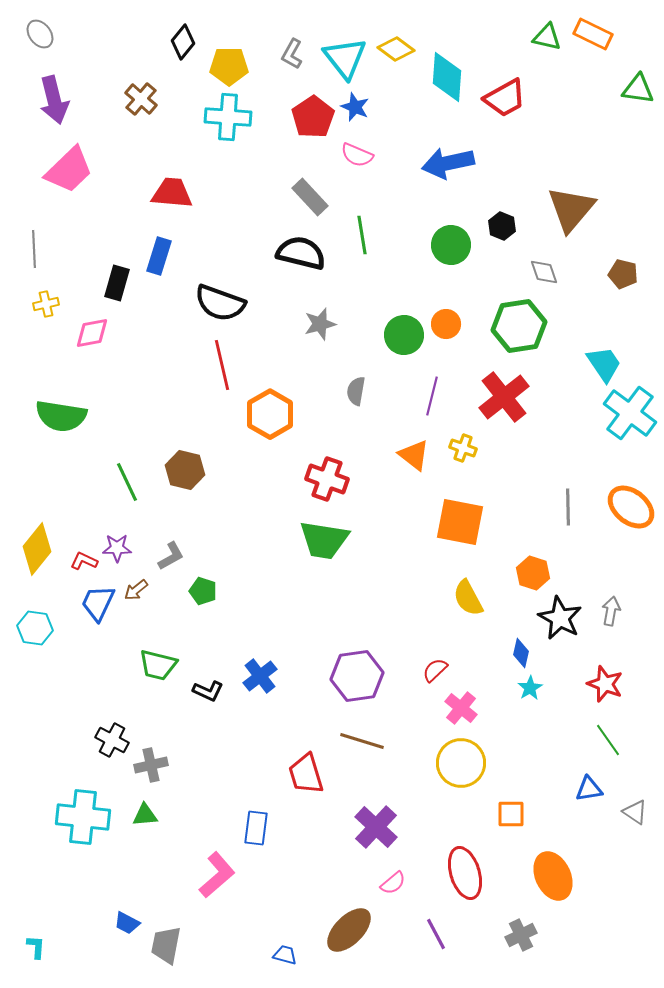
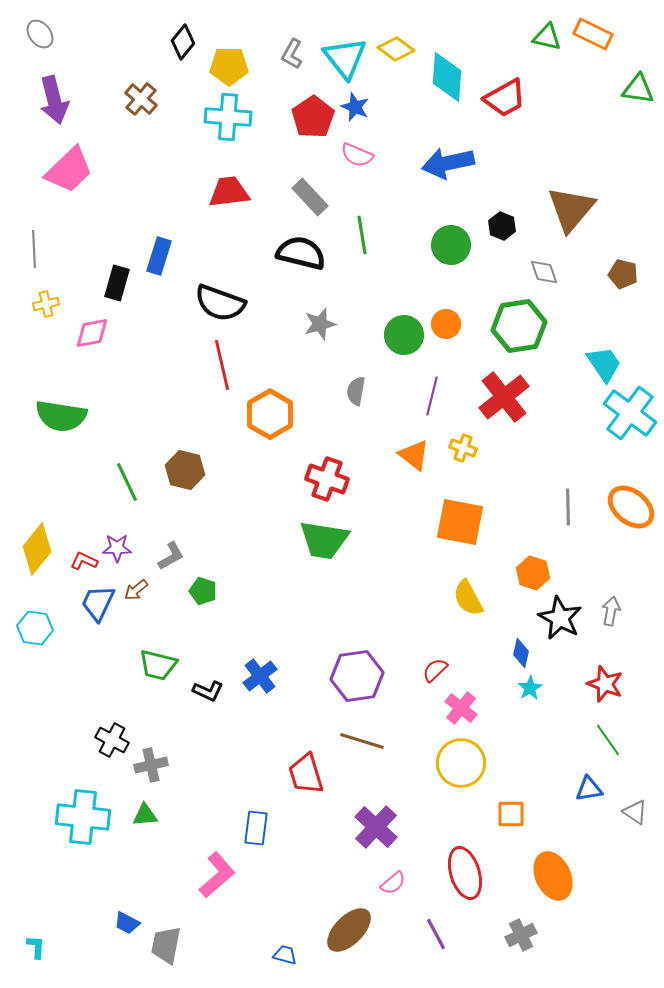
red trapezoid at (172, 193): moved 57 px right, 1 px up; rotated 12 degrees counterclockwise
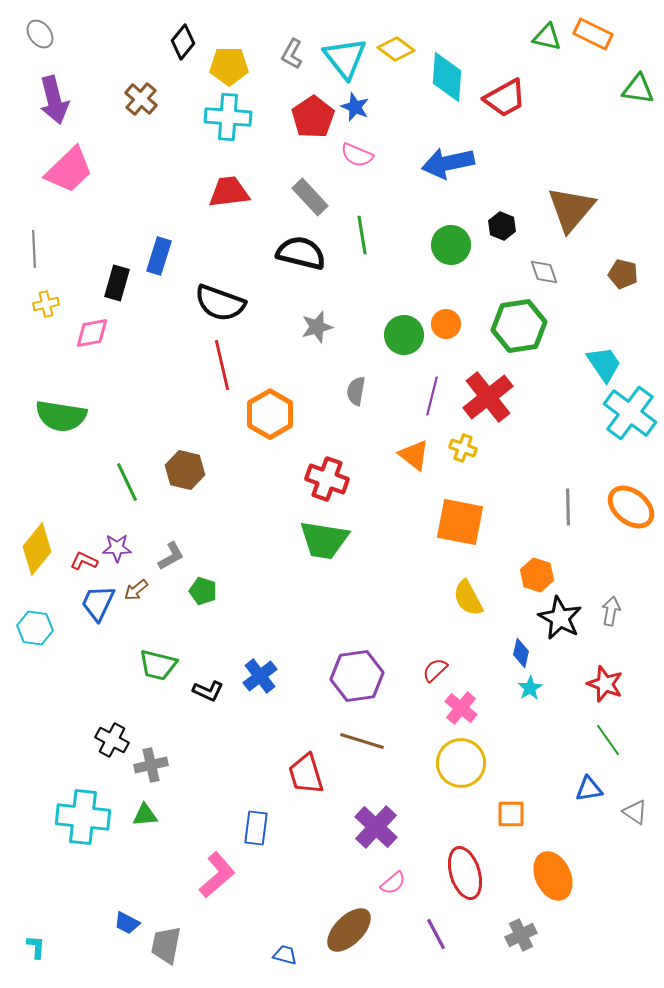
gray star at (320, 324): moved 3 px left, 3 px down
red cross at (504, 397): moved 16 px left
orange hexagon at (533, 573): moved 4 px right, 2 px down
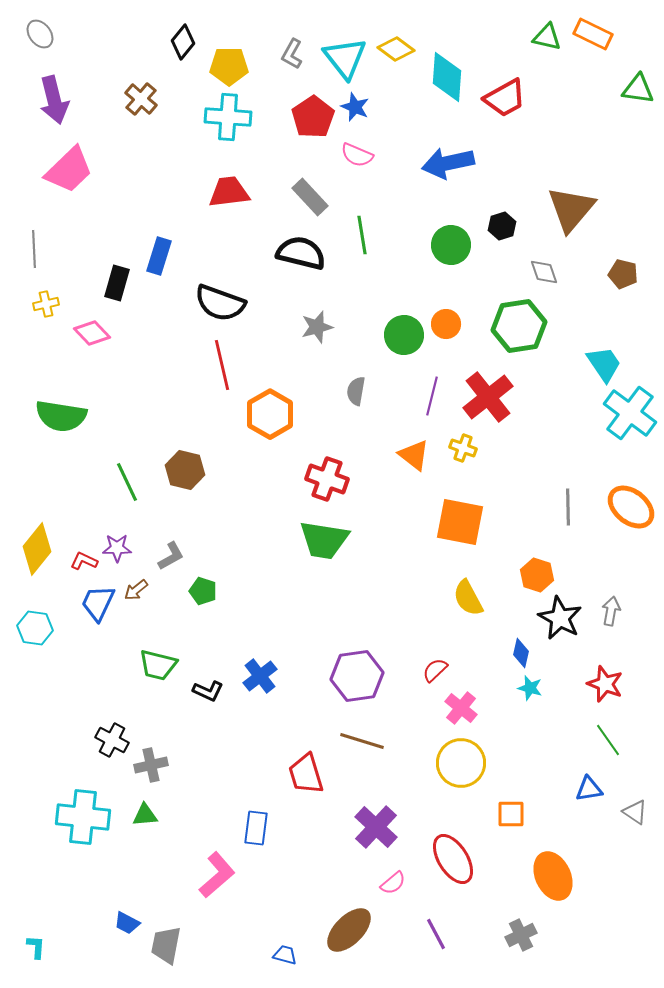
black hexagon at (502, 226): rotated 20 degrees clockwise
pink diamond at (92, 333): rotated 57 degrees clockwise
cyan star at (530, 688): rotated 25 degrees counterclockwise
red ellipse at (465, 873): moved 12 px left, 14 px up; rotated 15 degrees counterclockwise
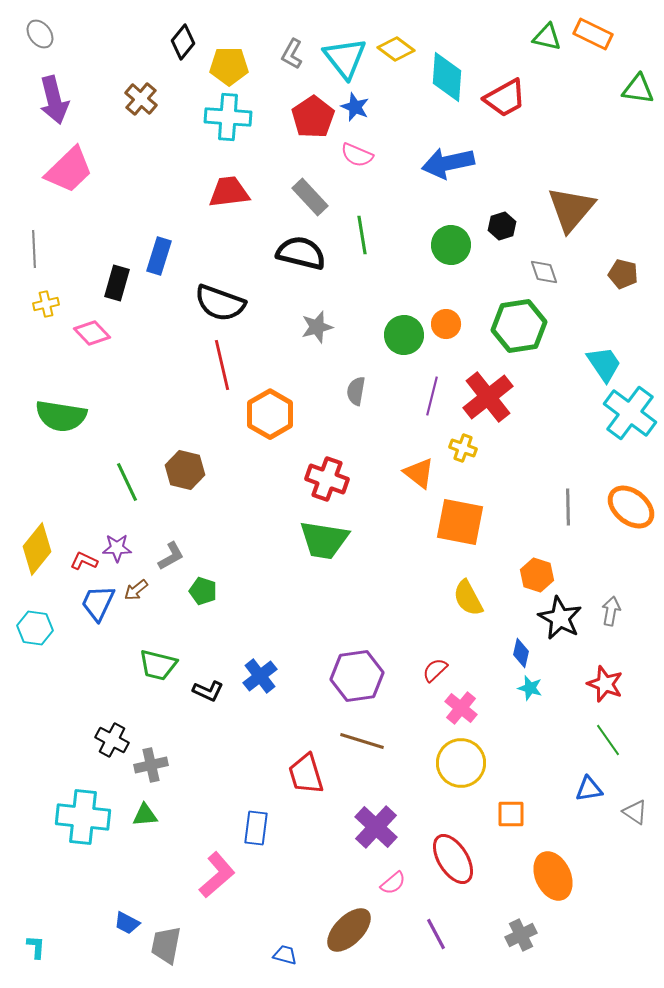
orange triangle at (414, 455): moved 5 px right, 18 px down
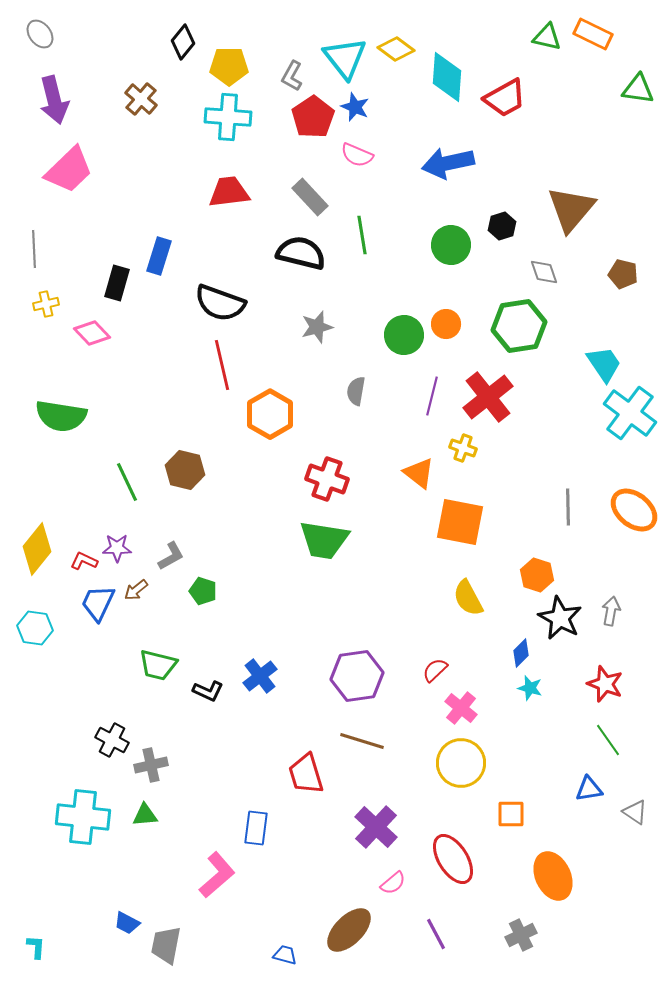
gray L-shape at (292, 54): moved 22 px down
orange ellipse at (631, 507): moved 3 px right, 3 px down
blue diamond at (521, 653): rotated 32 degrees clockwise
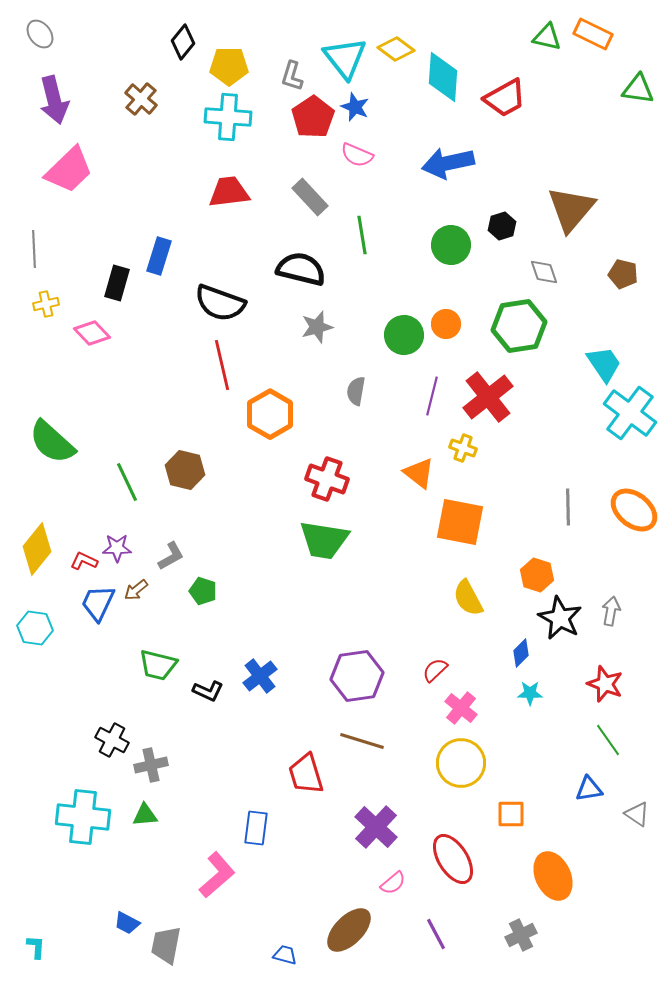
gray L-shape at (292, 76): rotated 12 degrees counterclockwise
cyan diamond at (447, 77): moved 4 px left
black semicircle at (301, 253): moved 16 px down
green semicircle at (61, 416): moved 9 px left, 26 px down; rotated 33 degrees clockwise
cyan star at (530, 688): moved 5 px down; rotated 15 degrees counterclockwise
gray triangle at (635, 812): moved 2 px right, 2 px down
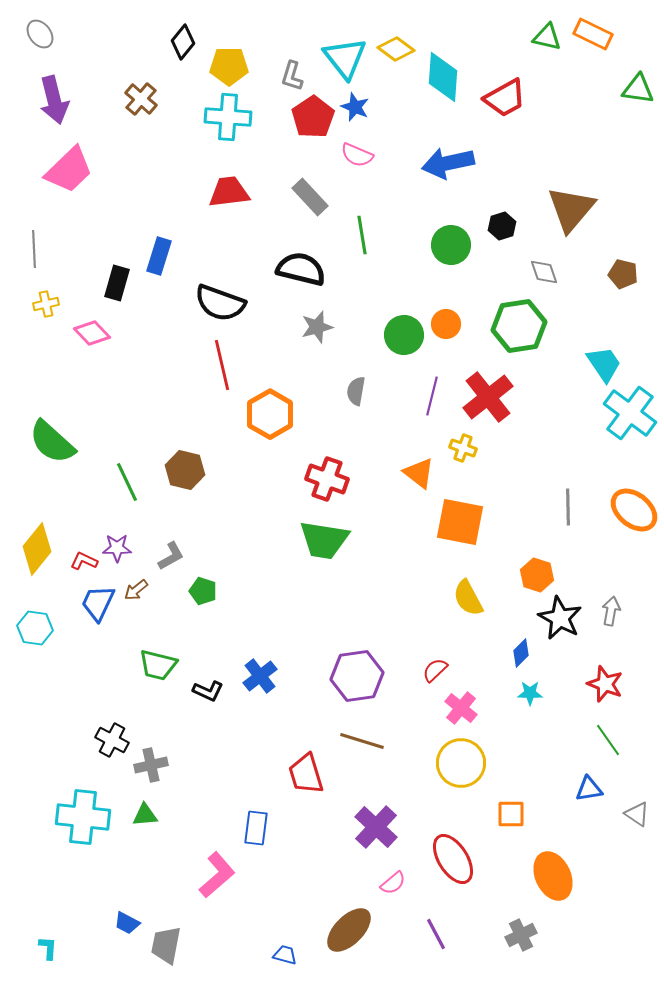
cyan L-shape at (36, 947): moved 12 px right, 1 px down
